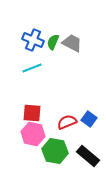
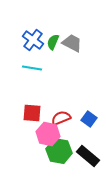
blue cross: rotated 15 degrees clockwise
cyan line: rotated 30 degrees clockwise
red semicircle: moved 6 px left, 4 px up
pink hexagon: moved 15 px right
green hexagon: moved 4 px right
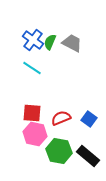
green semicircle: moved 3 px left
cyan line: rotated 24 degrees clockwise
pink hexagon: moved 13 px left
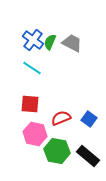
red square: moved 2 px left, 9 px up
green hexagon: moved 2 px left
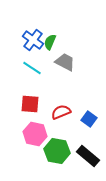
gray trapezoid: moved 7 px left, 19 px down
red semicircle: moved 6 px up
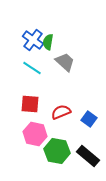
green semicircle: moved 2 px left; rotated 14 degrees counterclockwise
gray trapezoid: rotated 15 degrees clockwise
